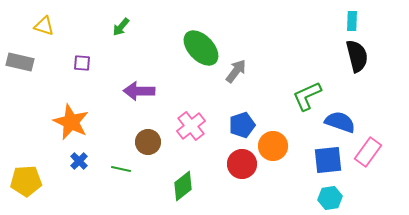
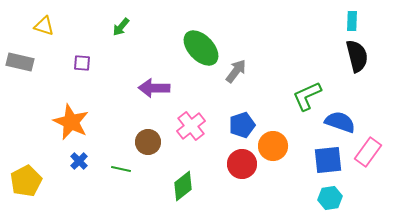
purple arrow: moved 15 px right, 3 px up
yellow pentagon: rotated 24 degrees counterclockwise
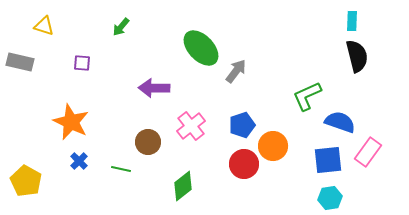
red circle: moved 2 px right
yellow pentagon: rotated 16 degrees counterclockwise
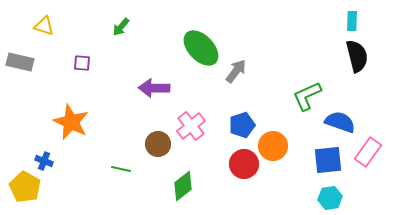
brown circle: moved 10 px right, 2 px down
blue cross: moved 35 px left; rotated 24 degrees counterclockwise
yellow pentagon: moved 1 px left, 6 px down
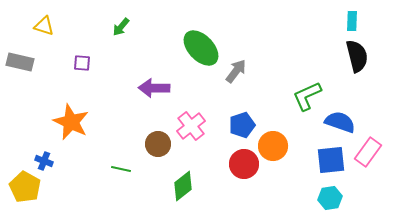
blue square: moved 3 px right
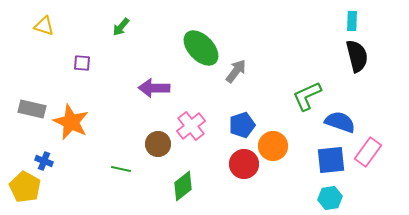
gray rectangle: moved 12 px right, 47 px down
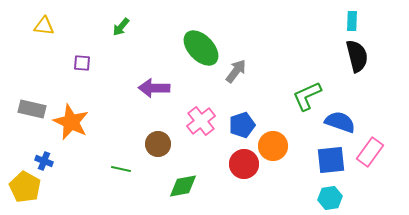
yellow triangle: rotated 10 degrees counterclockwise
pink cross: moved 10 px right, 5 px up
pink rectangle: moved 2 px right
green diamond: rotated 28 degrees clockwise
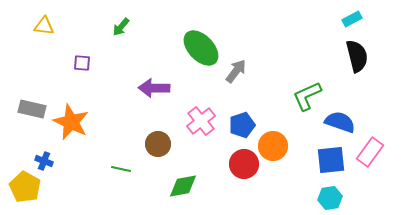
cyan rectangle: moved 2 px up; rotated 60 degrees clockwise
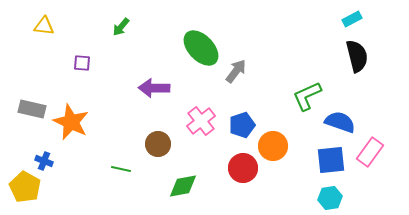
red circle: moved 1 px left, 4 px down
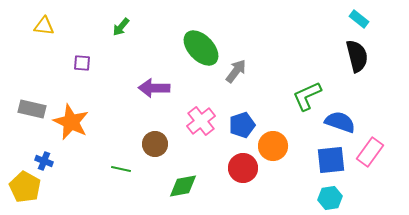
cyan rectangle: moved 7 px right; rotated 66 degrees clockwise
brown circle: moved 3 px left
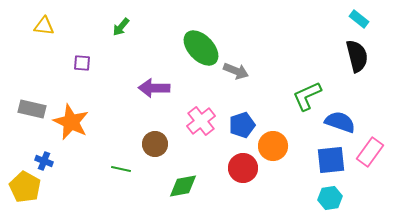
gray arrow: rotated 75 degrees clockwise
